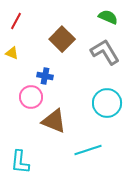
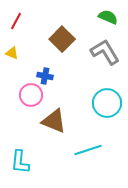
pink circle: moved 2 px up
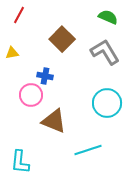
red line: moved 3 px right, 6 px up
yellow triangle: rotated 32 degrees counterclockwise
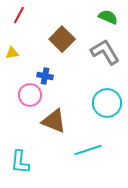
pink circle: moved 1 px left
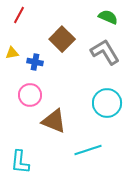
blue cross: moved 10 px left, 14 px up
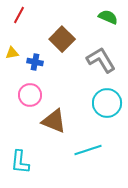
gray L-shape: moved 4 px left, 8 px down
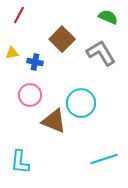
gray L-shape: moved 7 px up
cyan circle: moved 26 px left
cyan line: moved 16 px right, 9 px down
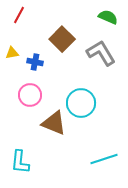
brown triangle: moved 2 px down
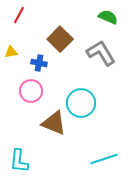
brown square: moved 2 px left
yellow triangle: moved 1 px left, 1 px up
blue cross: moved 4 px right, 1 px down
pink circle: moved 1 px right, 4 px up
cyan L-shape: moved 1 px left, 1 px up
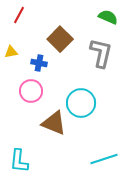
gray L-shape: rotated 44 degrees clockwise
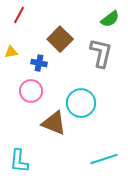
green semicircle: moved 2 px right, 2 px down; rotated 120 degrees clockwise
